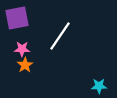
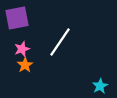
white line: moved 6 px down
pink star: rotated 21 degrees counterclockwise
cyan star: moved 1 px right; rotated 28 degrees counterclockwise
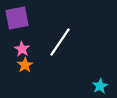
pink star: rotated 21 degrees counterclockwise
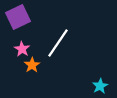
purple square: moved 1 px right, 1 px up; rotated 15 degrees counterclockwise
white line: moved 2 px left, 1 px down
orange star: moved 7 px right
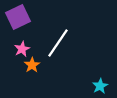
pink star: rotated 14 degrees clockwise
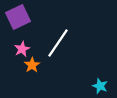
cyan star: rotated 21 degrees counterclockwise
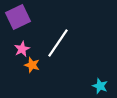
orange star: rotated 21 degrees counterclockwise
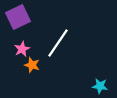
cyan star: rotated 14 degrees counterclockwise
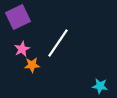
orange star: rotated 21 degrees counterclockwise
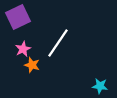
pink star: moved 1 px right
orange star: rotated 21 degrees clockwise
